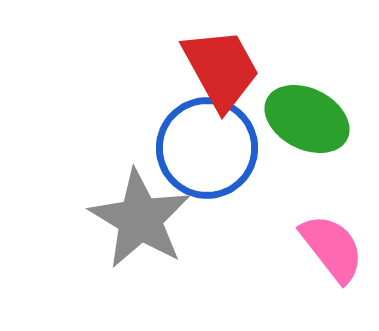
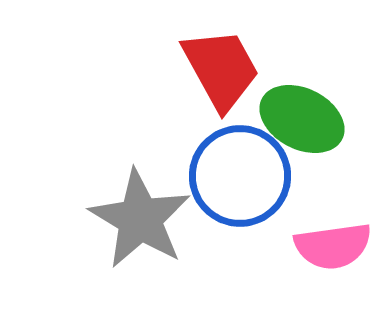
green ellipse: moved 5 px left
blue circle: moved 33 px right, 28 px down
pink semicircle: moved 1 px right, 2 px up; rotated 120 degrees clockwise
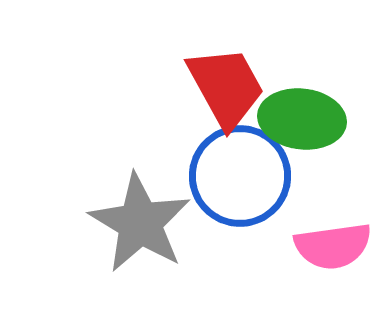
red trapezoid: moved 5 px right, 18 px down
green ellipse: rotated 20 degrees counterclockwise
gray star: moved 4 px down
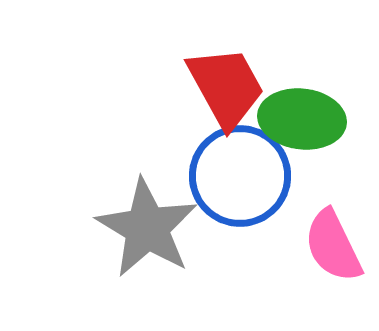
gray star: moved 7 px right, 5 px down
pink semicircle: rotated 72 degrees clockwise
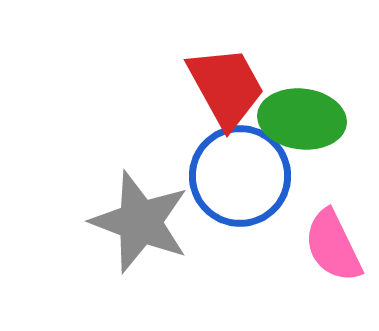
gray star: moved 7 px left, 6 px up; rotated 10 degrees counterclockwise
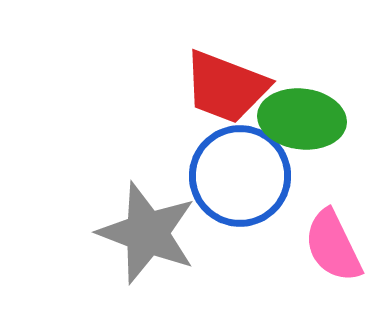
red trapezoid: rotated 140 degrees clockwise
gray star: moved 7 px right, 11 px down
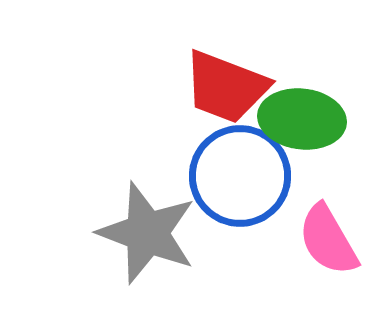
pink semicircle: moved 5 px left, 6 px up; rotated 4 degrees counterclockwise
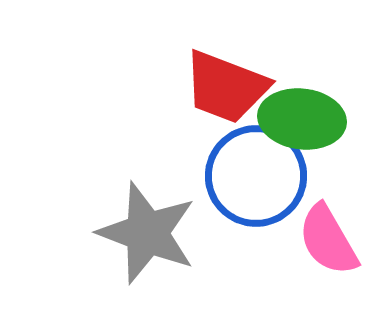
blue circle: moved 16 px right
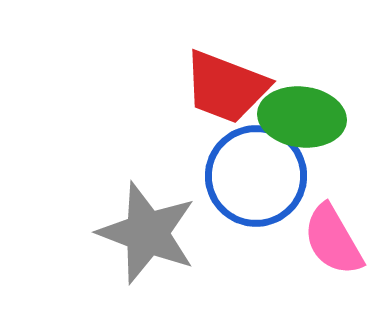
green ellipse: moved 2 px up
pink semicircle: moved 5 px right
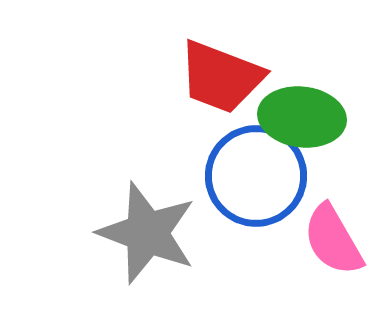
red trapezoid: moved 5 px left, 10 px up
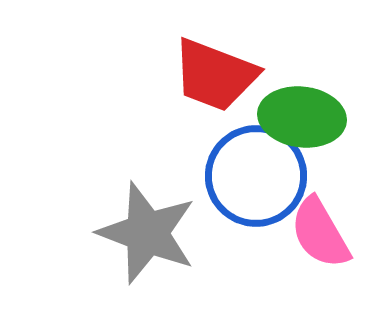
red trapezoid: moved 6 px left, 2 px up
pink semicircle: moved 13 px left, 7 px up
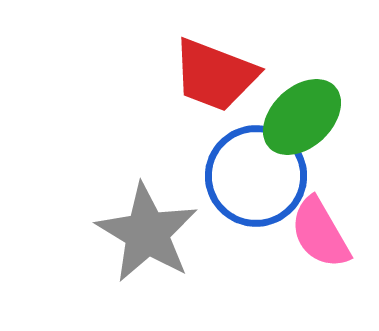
green ellipse: rotated 50 degrees counterclockwise
gray star: rotated 10 degrees clockwise
